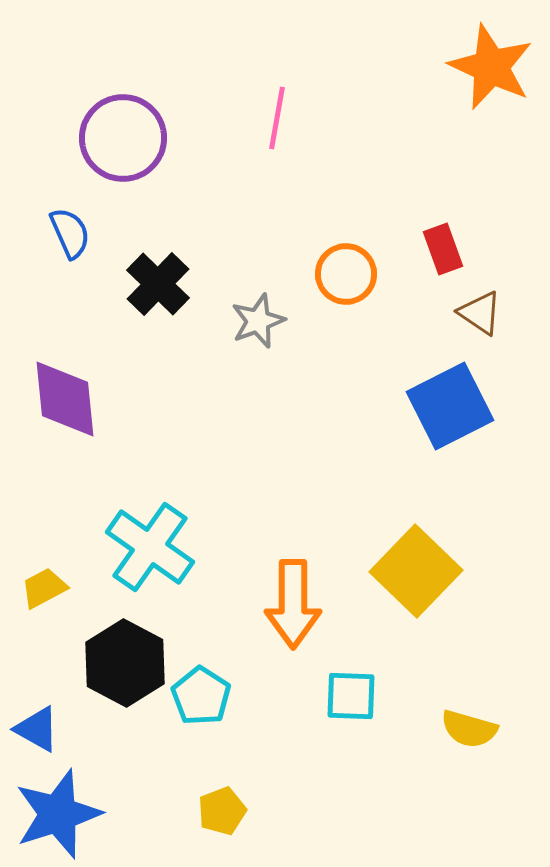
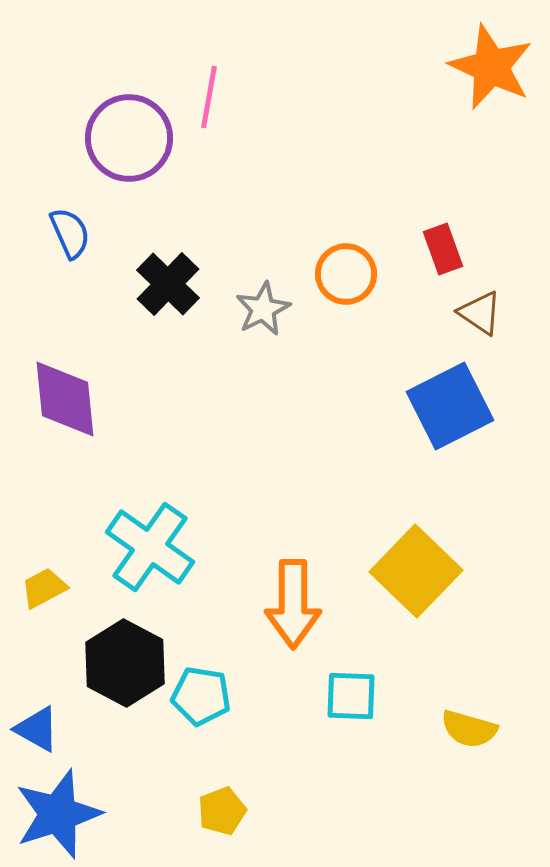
pink line: moved 68 px left, 21 px up
purple circle: moved 6 px right
black cross: moved 10 px right
gray star: moved 5 px right, 12 px up; rotated 6 degrees counterclockwise
cyan pentagon: rotated 24 degrees counterclockwise
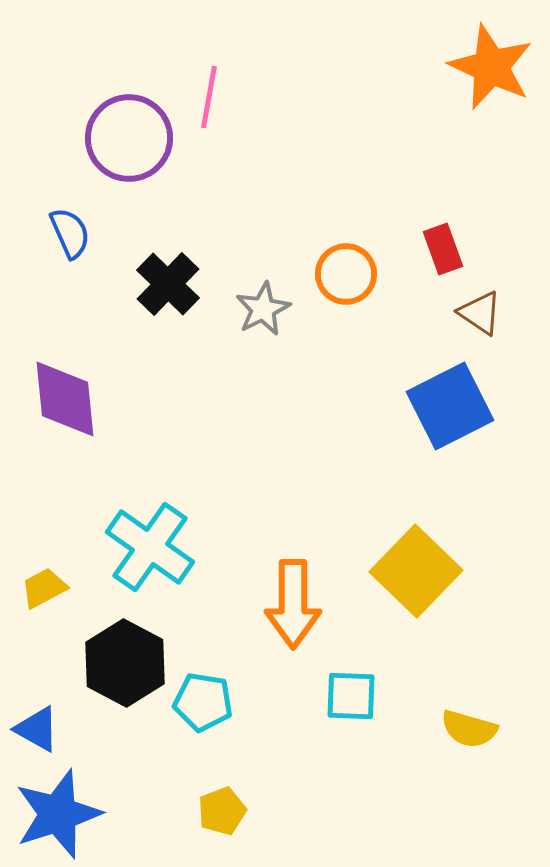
cyan pentagon: moved 2 px right, 6 px down
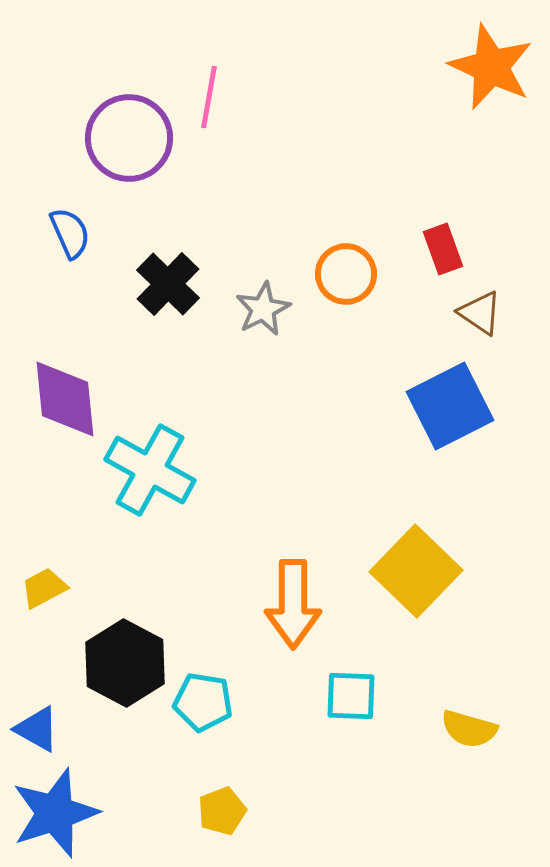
cyan cross: moved 77 px up; rotated 6 degrees counterclockwise
blue star: moved 3 px left, 1 px up
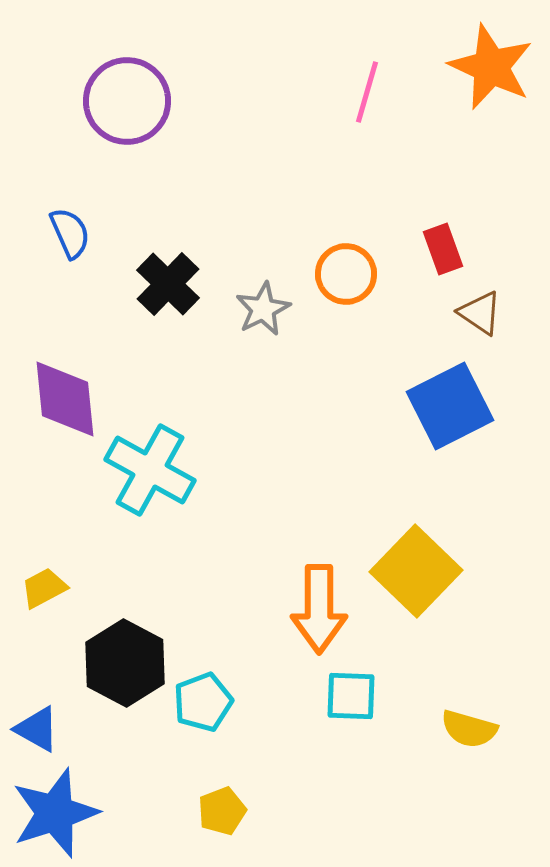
pink line: moved 158 px right, 5 px up; rotated 6 degrees clockwise
purple circle: moved 2 px left, 37 px up
orange arrow: moved 26 px right, 5 px down
cyan pentagon: rotated 30 degrees counterclockwise
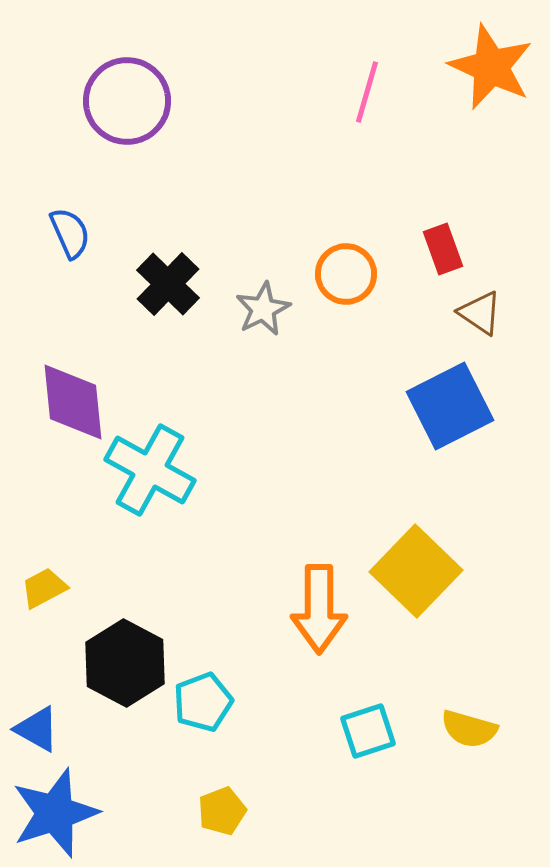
purple diamond: moved 8 px right, 3 px down
cyan square: moved 17 px right, 35 px down; rotated 20 degrees counterclockwise
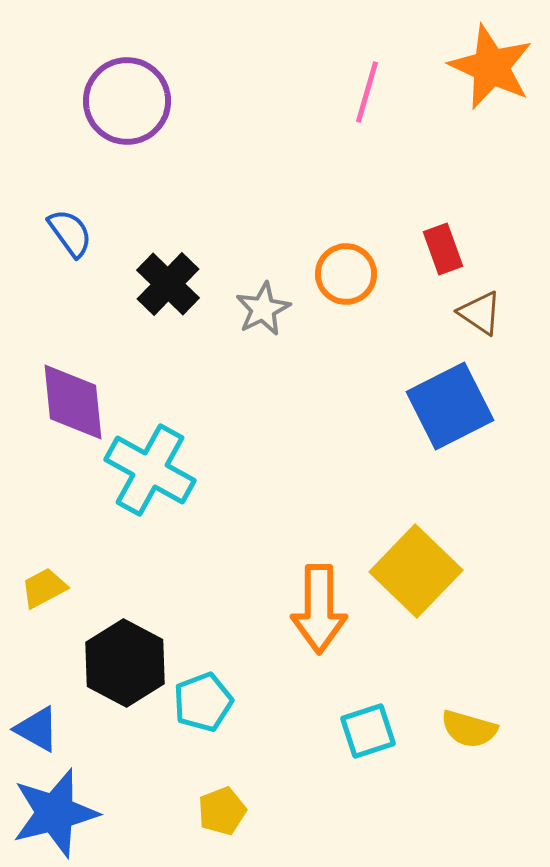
blue semicircle: rotated 12 degrees counterclockwise
blue star: rotated 4 degrees clockwise
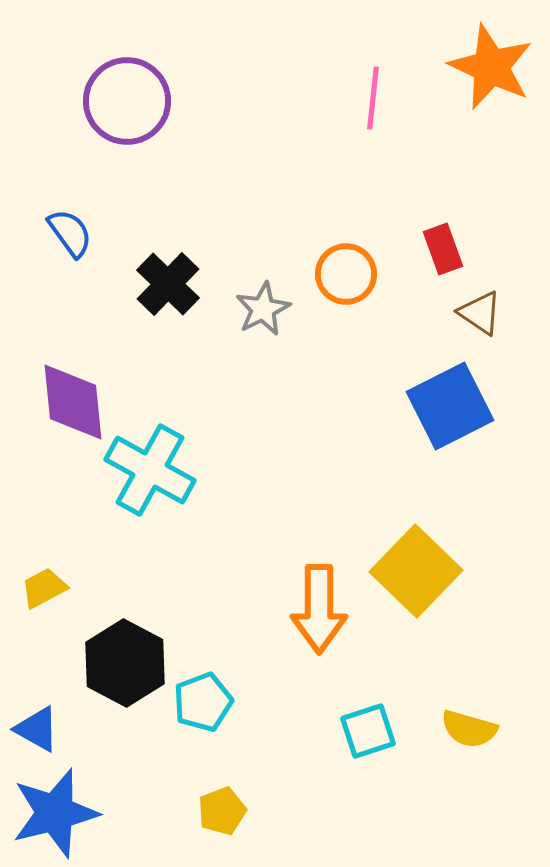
pink line: moved 6 px right, 6 px down; rotated 10 degrees counterclockwise
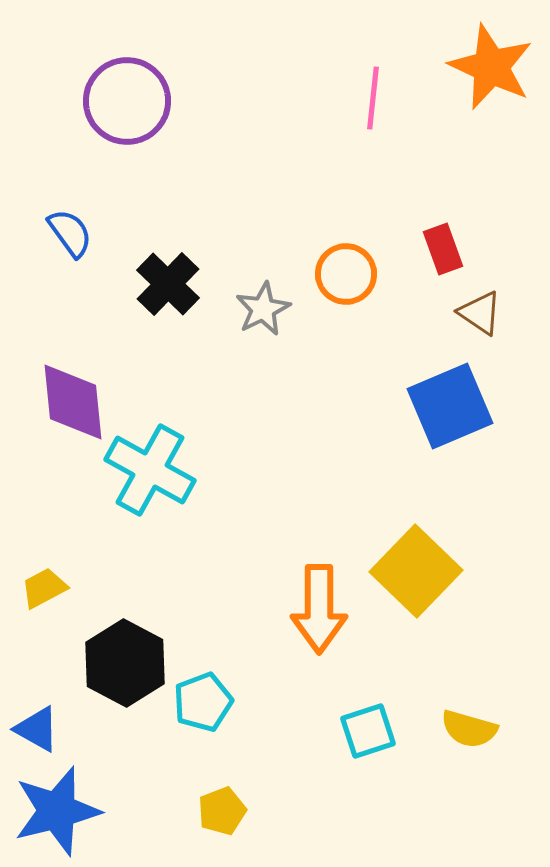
blue square: rotated 4 degrees clockwise
blue star: moved 2 px right, 2 px up
